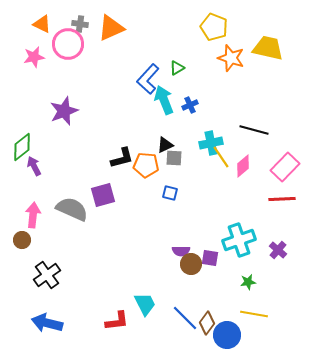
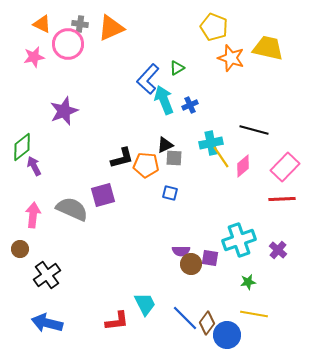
brown circle at (22, 240): moved 2 px left, 9 px down
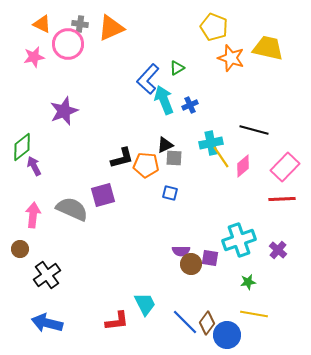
blue line at (185, 318): moved 4 px down
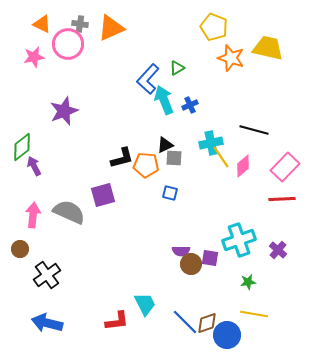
gray semicircle at (72, 209): moved 3 px left, 3 px down
brown diamond at (207, 323): rotated 35 degrees clockwise
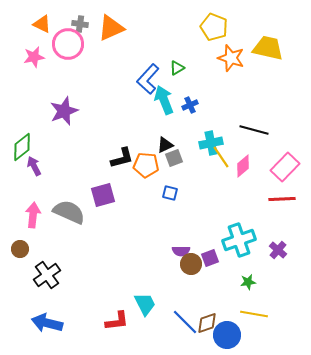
gray square at (174, 158): rotated 24 degrees counterclockwise
purple square at (210, 258): rotated 30 degrees counterclockwise
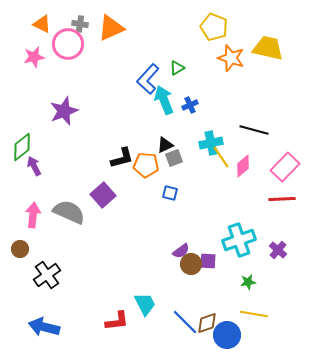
purple square at (103, 195): rotated 25 degrees counterclockwise
purple semicircle at (181, 251): rotated 36 degrees counterclockwise
purple square at (210, 258): moved 2 px left, 3 px down; rotated 24 degrees clockwise
blue arrow at (47, 323): moved 3 px left, 4 px down
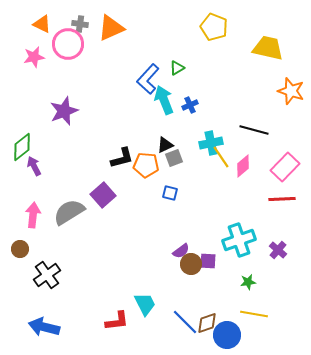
orange star at (231, 58): moved 60 px right, 33 px down
gray semicircle at (69, 212): rotated 56 degrees counterclockwise
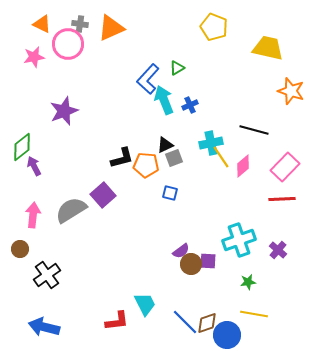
gray semicircle at (69, 212): moved 2 px right, 2 px up
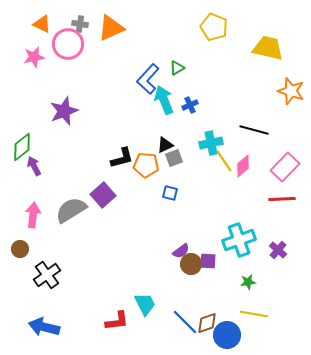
yellow line at (221, 157): moved 3 px right, 4 px down
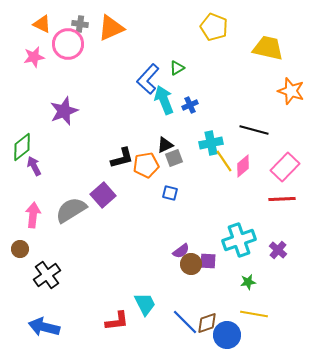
orange pentagon at (146, 165): rotated 15 degrees counterclockwise
